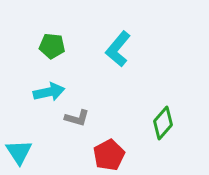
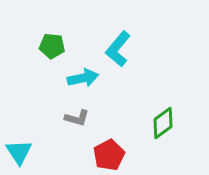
cyan arrow: moved 34 px right, 14 px up
green diamond: rotated 12 degrees clockwise
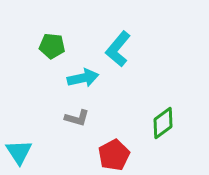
red pentagon: moved 5 px right
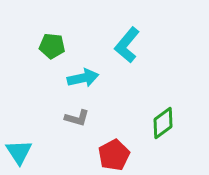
cyan L-shape: moved 9 px right, 4 px up
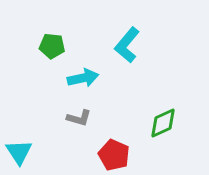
gray L-shape: moved 2 px right
green diamond: rotated 12 degrees clockwise
red pentagon: rotated 20 degrees counterclockwise
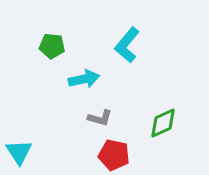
cyan arrow: moved 1 px right, 1 px down
gray L-shape: moved 21 px right
red pentagon: rotated 12 degrees counterclockwise
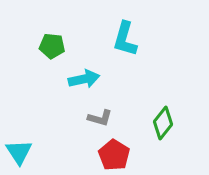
cyan L-shape: moved 2 px left, 6 px up; rotated 24 degrees counterclockwise
green diamond: rotated 28 degrees counterclockwise
red pentagon: rotated 20 degrees clockwise
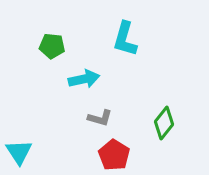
green diamond: moved 1 px right
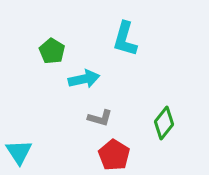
green pentagon: moved 5 px down; rotated 25 degrees clockwise
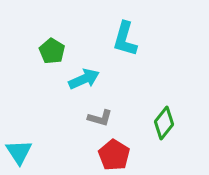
cyan arrow: rotated 12 degrees counterclockwise
